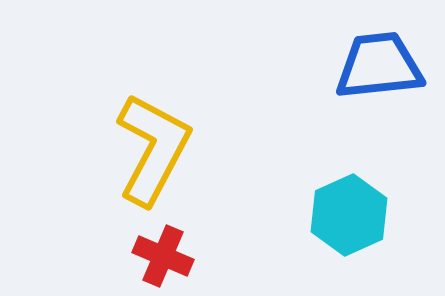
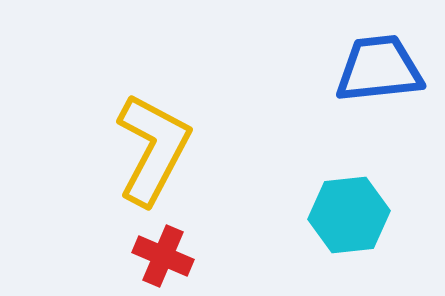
blue trapezoid: moved 3 px down
cyan hexagon: rotated 18 degrees clockwise
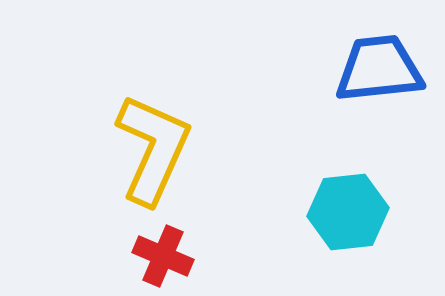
yellow L-shape: rotated 4 degrees counterclockwise
cyan hexagon: moved 1 px left, 3 px up
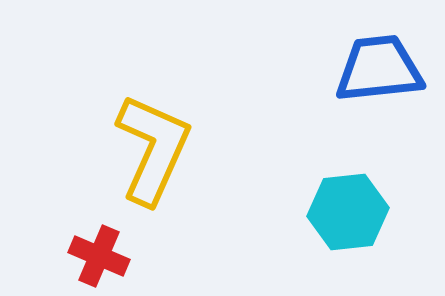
red cross: moved 64 px left
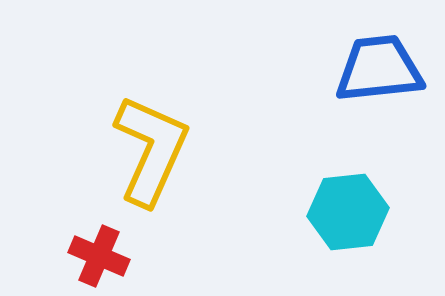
yellow L-shape: moved 2 px left, 1 px down
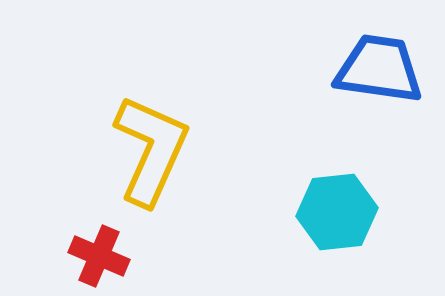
blue trapezoid: rotated 14 degrees clockwise
cyan hexagon: moved 11 px left
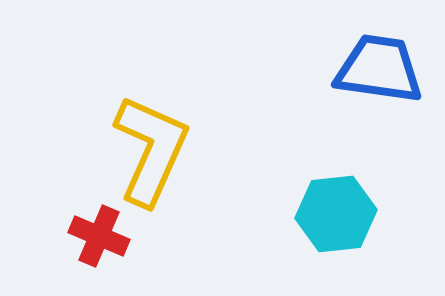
cyan hexagon: moved 1 px left, 2 px down
red cross: moved 20 px up
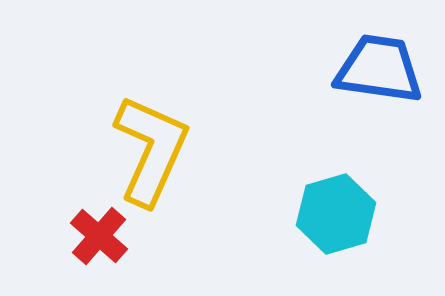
cyan hexagon: rotated 10 degrees counterclockwise
red cross: rotated 18 degrees clockwise
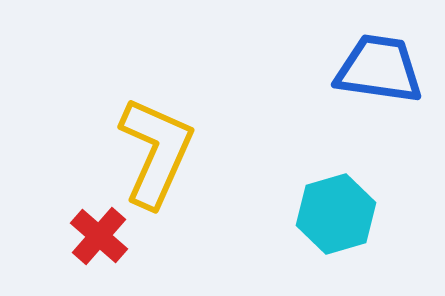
yellow L-shape: moved 5 px right, 2 px down
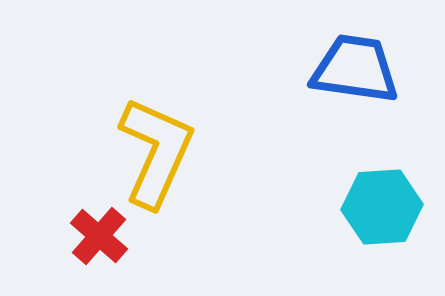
blue trapezoid: moved 24 px left
cyan hexagon: moved 46 px right, 7 px up; rotated 12 degrees clockwise
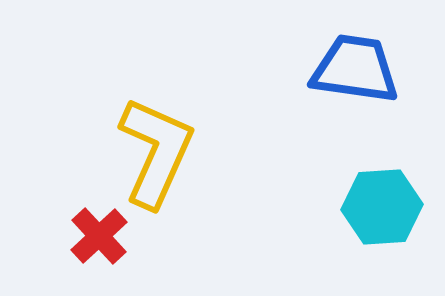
red cross: rotated 6 degrees clockwise
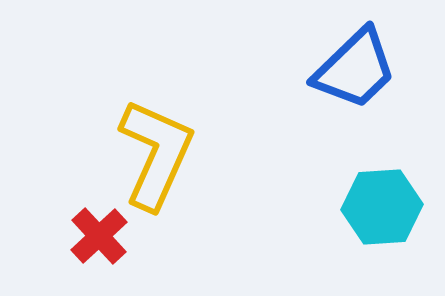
blue trapezoid: rotated 128 degrees clockwise
yellow L-shape: moved 2 px down
